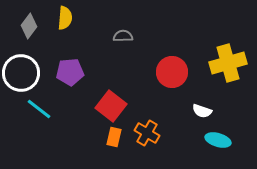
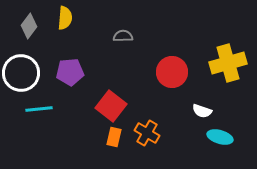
cyan line: rotated 44 degrees counterclockwise
cyan ellipse: moved 2 px right, 3 px up
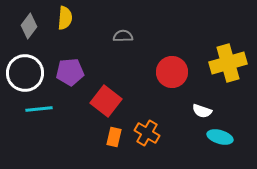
white circle: moved 4 px right
red square: moved 5 px left, 5 px up
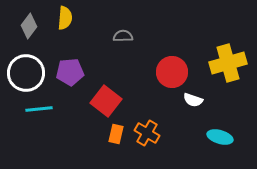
white circle: moved 1 px right
white semicircle: moved 9 px left, 11 px up
orange rectangle: moved 2 px right, 3 px up
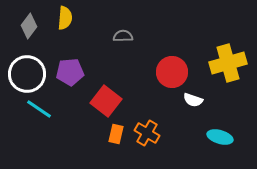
white circle: moved 1 px right, 1 px down
cyan line: rotated 40 degrees clockwise
